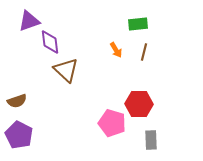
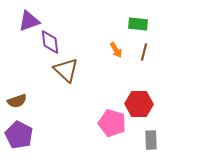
green rectangle: rotated 12 degrees clockwise
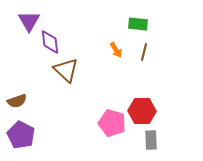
purple triangle: rotated 40 degrees counterclockwise
red hexagon: moved 3 px right, 7 px down
purple pentagon: moved 2 px right
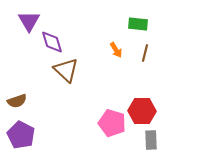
purple diamond: moved 2 px right; rotated 10 degrees counterclockwise
brown line: moved 1 px right, 1 px down
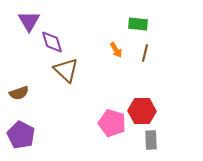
brown semicircle: moved 2 px right, 8 px up
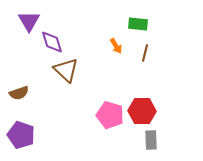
orange arrow: moved 4 px up
pink pentagon: moved 2 px left, 8 px up
purple pentagon: rotated 8 degrees counterclockwise
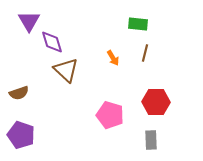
orange arrow: moved 3 px left, 12 px down
red hexagon: moved 14 px right, 9 px up
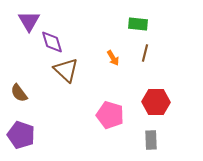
brown semicircle: rotated 72 degrees clockwise
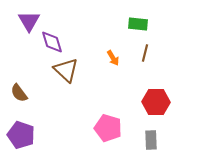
pink pentagon: moved 2 px left, 13 px down
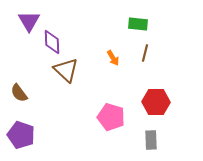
purple diamond: rotated 15 degrees clockwise
pink pentagon: moved 3 px right, 11 px up
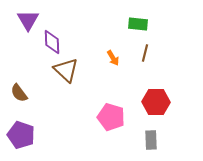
purple triangle: moved 1 px left, 1 px up
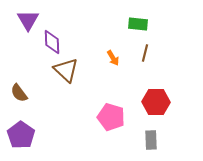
purple pentagon: rotated 16 degrees clockwise
